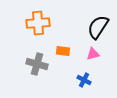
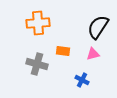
blue cross: moved 2 px left
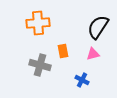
orange rectangle: rotated 72 degrees clockwise
gray cross: moved 3 px right, 1 px down
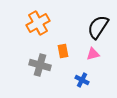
orange cross: rotated 25 degrees counterclockwise
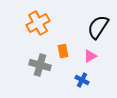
pink triangle: moved 3 px left, 2 px down; rotated 16 degrees counterclockwise
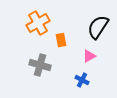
orange rectangle: moved 2 px left, 11 px up
pink triangle: moved 1 px left
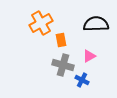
orange cross: moved 3 px right
black semicircle: moved 2 px left, 3 px up; rotated 55 degrees clockwise
gray cross: moved 23 px right
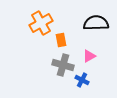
black semicircle: moved 1 px up
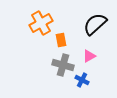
black semicircle: moved 1 px left, 1 px down; rotated 40 degrees counterclockwise
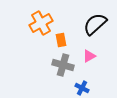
blue cross: moved 8 px down
